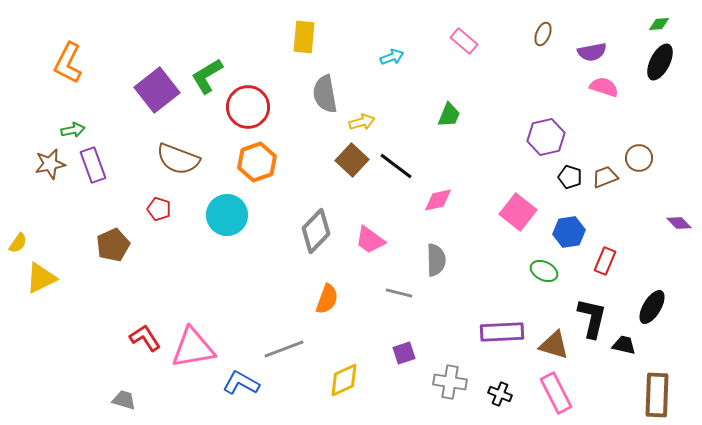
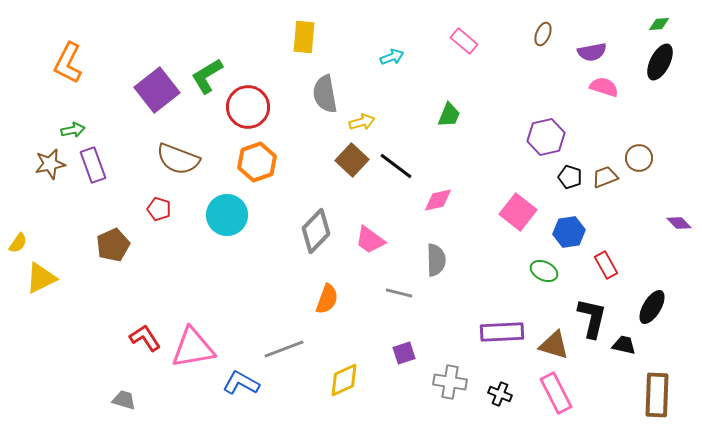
red rectangle at (605, 261): moved 1 px right, 4 px down; rotated 52 degrees counterclockwise
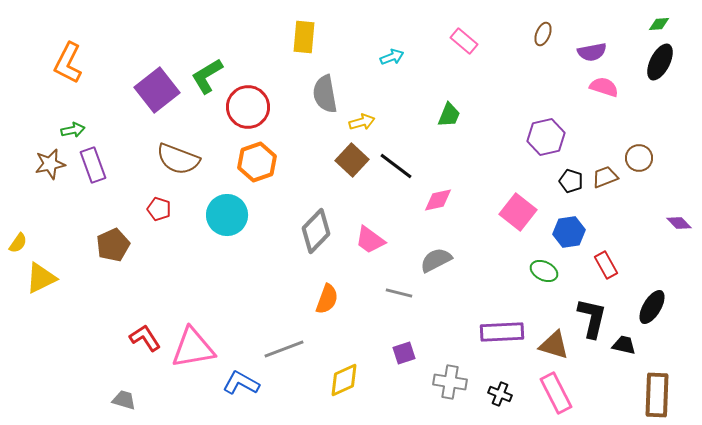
black pentagon at (570, 177): moved 1 px right, 4 px down
gray semicircle at (436, 260): rotated 116 degrees counterclockwise
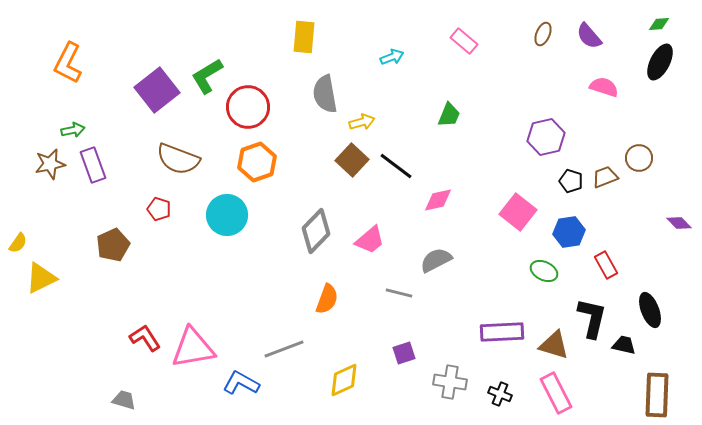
purple semicircle at (592, 52): moved 3 px left, 16 px up; rotated 60 degrees clockwise
pink trapezoid at (370, 240): rotated 76 degrees counterclockwise
black ellipse at (652, 307): moved 2 px left, 3 px down; rotated 52 degrees counterclockwise
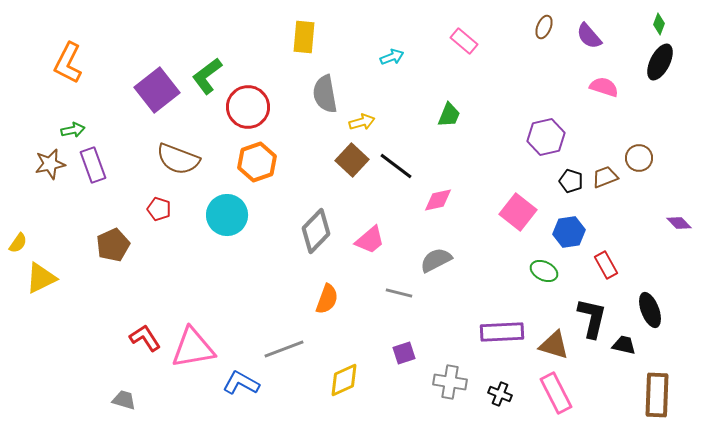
green diamond at (659, 24): rotated 65 degrees counterclockwise
brown ellipse at (543, 34): moved 1 px right, 7 px up
green L-shape at (207, 76): rotated 6 degrees counterclockwise
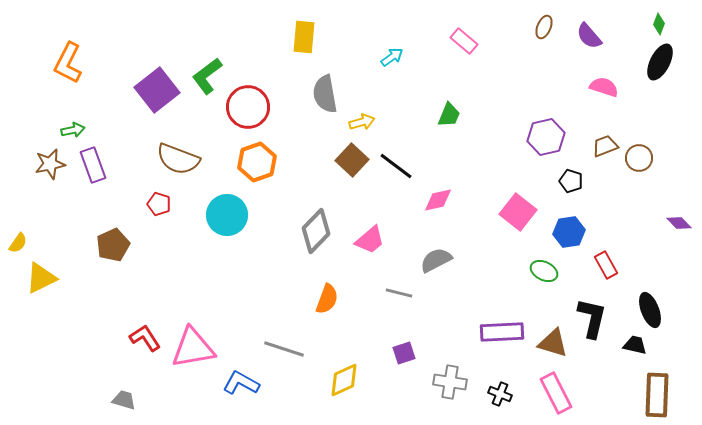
cyan arrow at (392, 57): rotated 15 degrees counterclockwise
brown trapezoid at (605, 177): moved 31 px up
red pentagon at (159, 209): moved 5 px up
brown triangle at (554, 345): moved 1 px left, 2 px up
black trapezoid at (624, 345): moved 11 px right
gray line at (284, 349): rotated 39 degrees clockwise
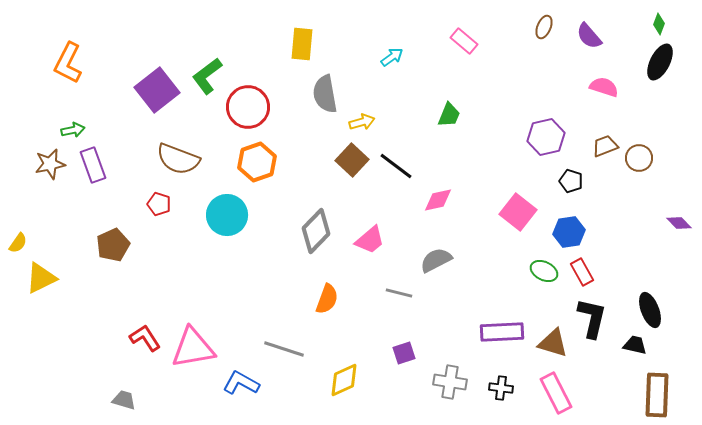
yellow rectangle at (304, 37): moved 2 px left, 7 px down
red rectangle at (606, 265): moved 24 px left, 7 px down
black cross at (500, 394): moved 1 px right, 6 px up; rotated 15 degrees counterclockwise
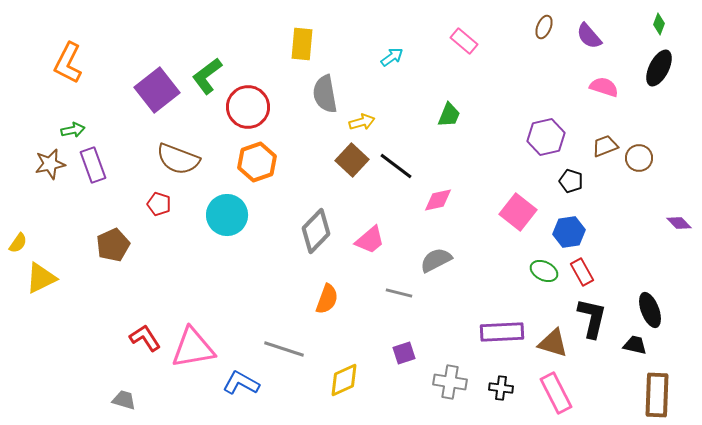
black ellipse at (660, 62): moved 1 px left, 6 px down
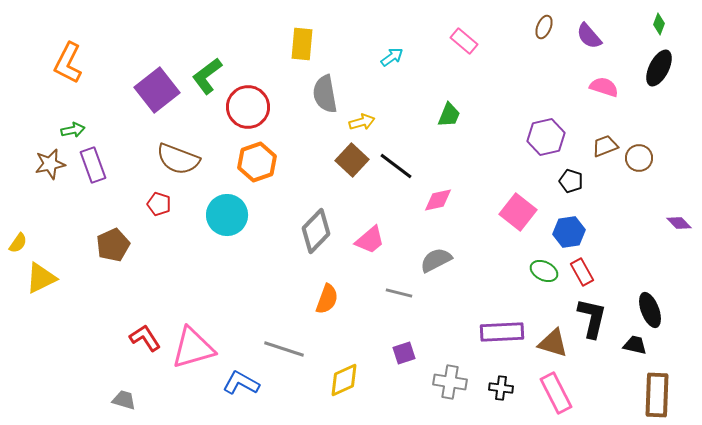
pink triangle at (193, 348): rotated 6 degrees counterclockwise
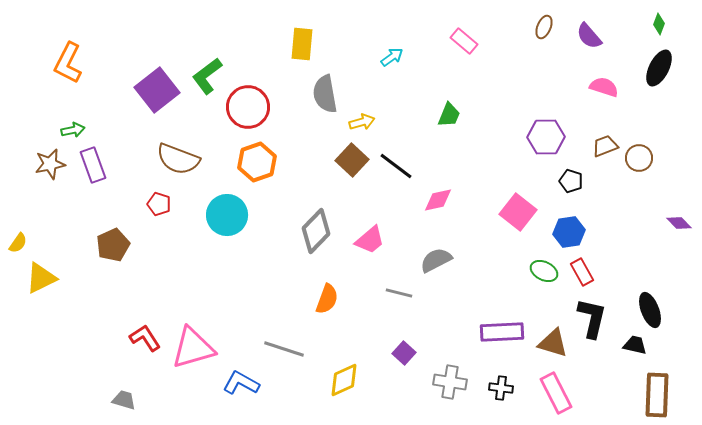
purple hexagon at (546, 137): rotated 12 degrees clockwise
purple square at (404, 353): rotated 30 degrees counterclockwise
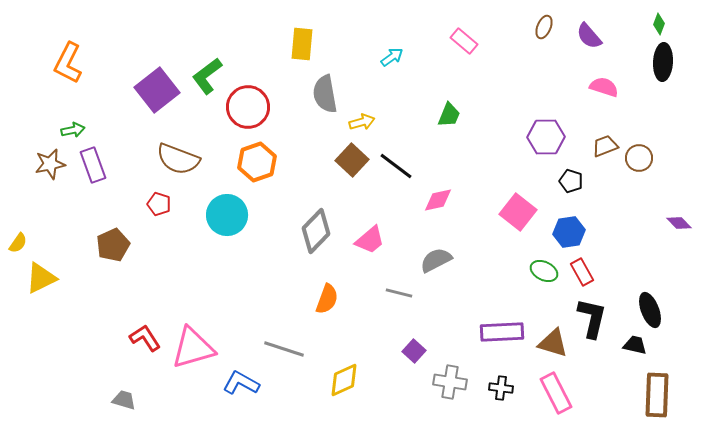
black ellipse at (659, 68): moved 4 px right, 6 px up; rotated 24 degrees counterclockwise
purple square at (404, 353): moved 10 px right, 2 px up
